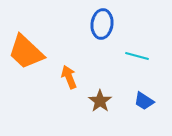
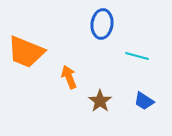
orange trapezoid: rotated 21 degrees counterclockwise
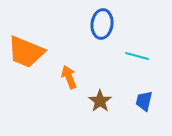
blue trapezoid: rotated 70 degrees clockwise
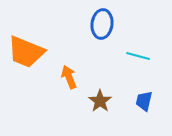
cyan line: moved 1 px right
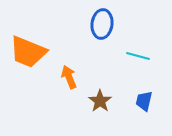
orange trapezoid: moved 2 px right
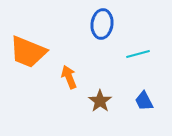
cyan line: moved 2 px up; rotated 30 degrees counterclockwise
blue trapezoid: rotated 40 degrees counterclockwise
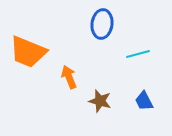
brown star: rotated 20 degrees counterclockwise
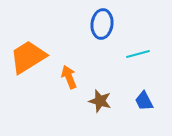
orange trapezoid: moved 5 px down; rotated 126 degrees clockwise
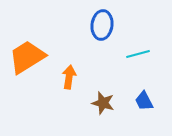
blue ellipse: moved 1 px down
orange trapezoid: moved 1 px left
orange arrow: rotated 30 degrees clockwise
brown star: moved 3 px right, 2 px down
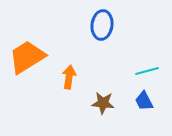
cyan line: moved 9 px right, 17 px down
brown star: rotated 10 degrees counterclockwise
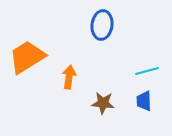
blue trapezoid: rotated 25 degrees clockwise
